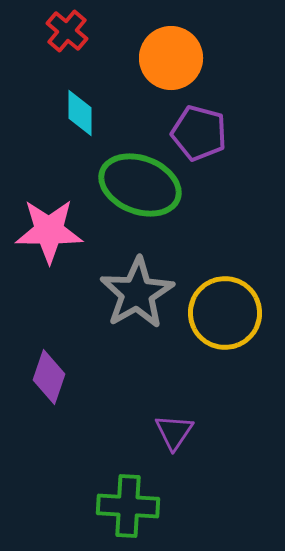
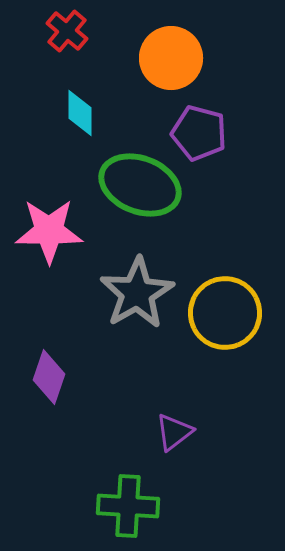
purple triangle: rotated 18 degrees clockwise
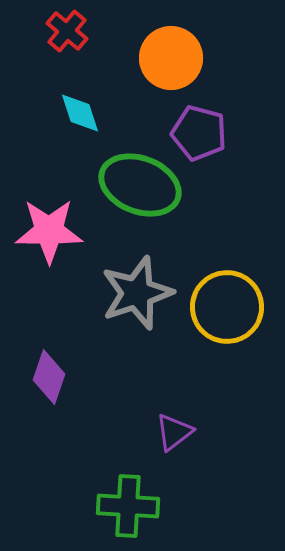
cyan diamond: rotated 18 degrees counterclockwise
gray star: rotated 12 degrees clockwise
yellow circle: moved 2 px right, 6 px up
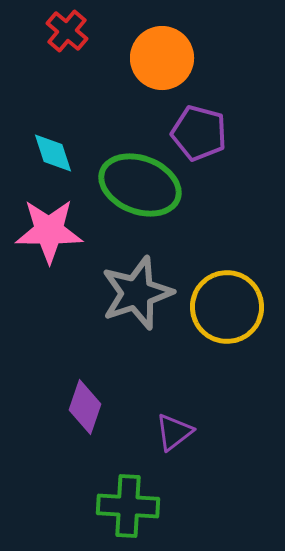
orange circle: moved 9 px left
cyan diamond: moved 27 px left, 40 px down
purple diamond: moved 36 px right, 30 px down
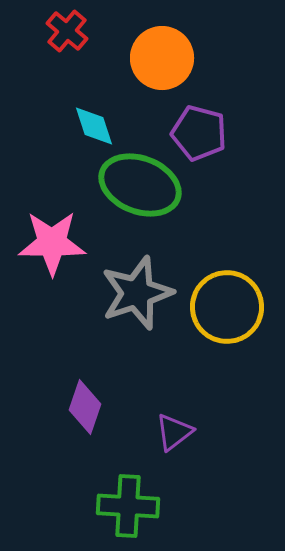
cyan diamond: moved 41 px right, 27 px up
pink star: moved 3 px right, 12 px down
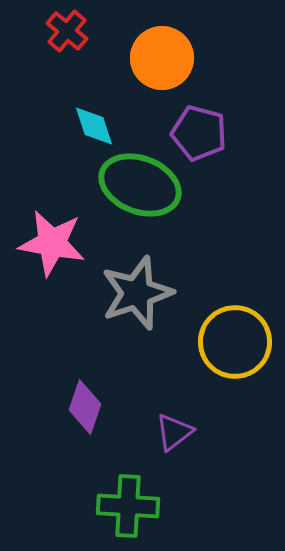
pink star: rotated 10 degrees clockwise
yellow circle: moved 8 px right, 35 px down
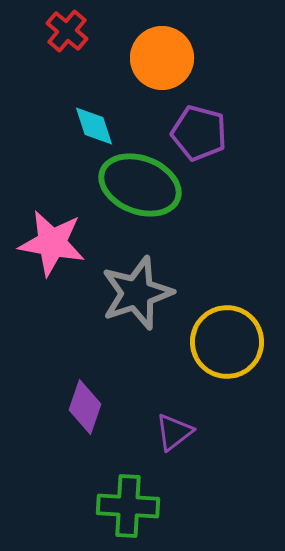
yellow circle: moved 8 px left
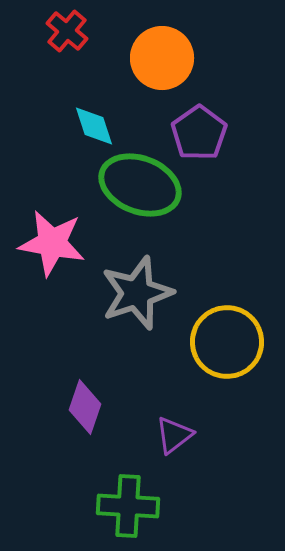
purple pentagon: rotated 22 degrees clockwise
purple triangle: moved 3 px down
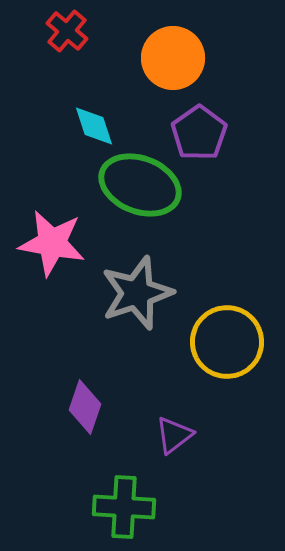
orange circle: moved 11 px right
green cross: moved 4 px left, 1 px down
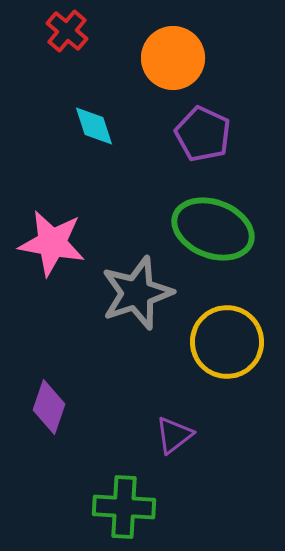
purple pentagon: moved 4 px right, 1 px down; rotated 12 degrees counterclockwise
green ellipse: moved 73 px right, 44 px down
purple diamond: moved 36 px left
